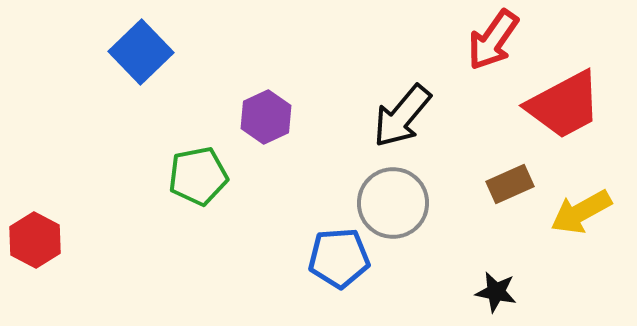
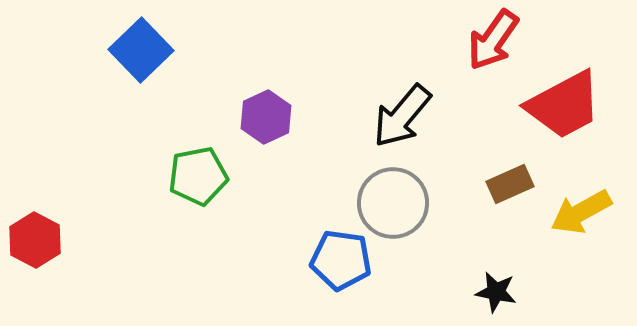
blue square: moved 2 px up
blue pentagon: moved 2 px right, 2 px down; rotated 12 degrees clockwise
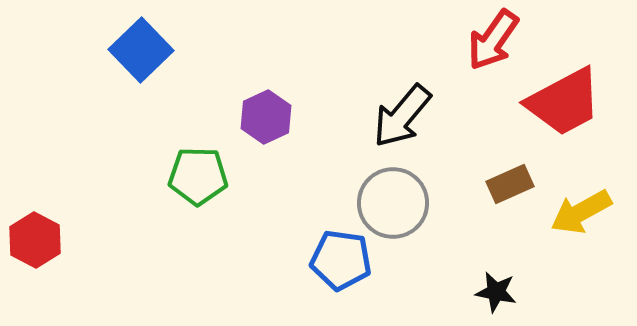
red trapezoid: moved 3 px up
green pentagon: rotated 12 degrees clockwise
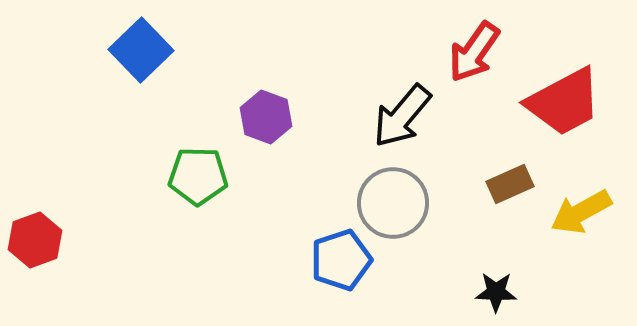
red arrow: moved 19 px left, 12 px down
purple hexagon: rotated 15 degrees counterclockwise
red hexagon: rotated 12 degrees clockwise
blue pentagon: rotated 26 degrees counterclockwise
black star: rotated 9 degrees counterclockwise
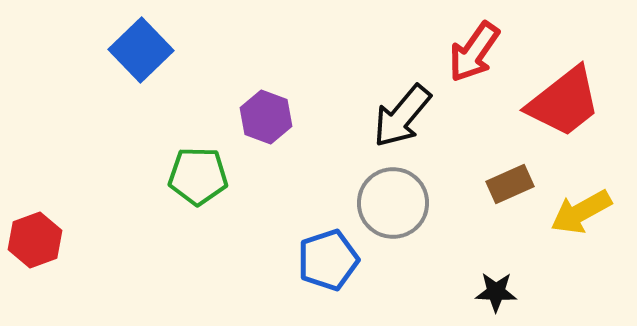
red trapezoid: rotated 10 degrees counterclockwise
blue pentagon: moved 13 px left
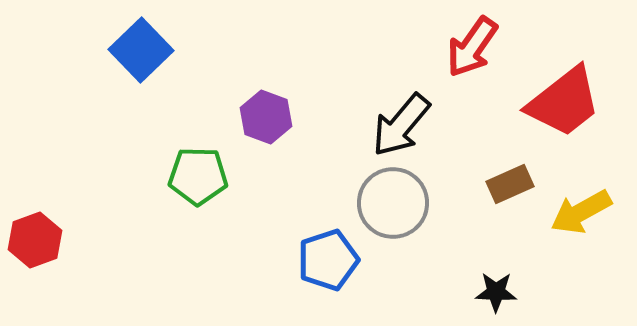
red arrow: moved 2 px left, 5 px up
black arrow: moved 1 px left, 9 px down
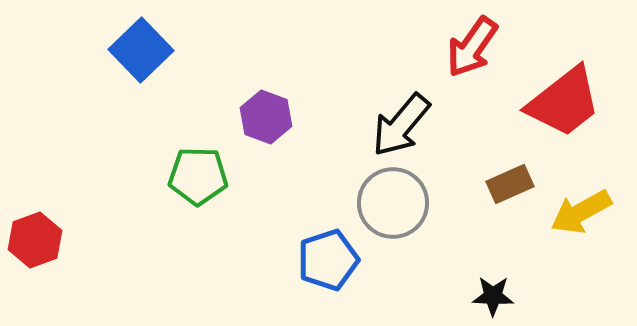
black star: moved 3 px left, 4 px down
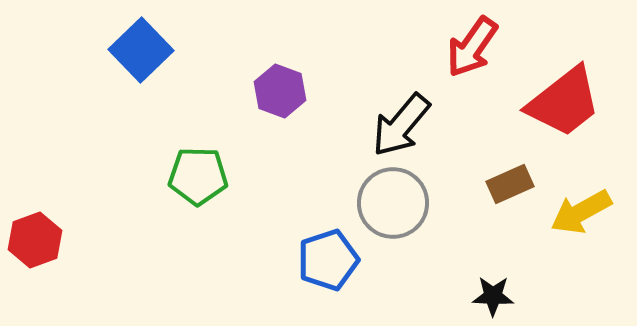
purple hexagon: moved 14 px right, 26 px up
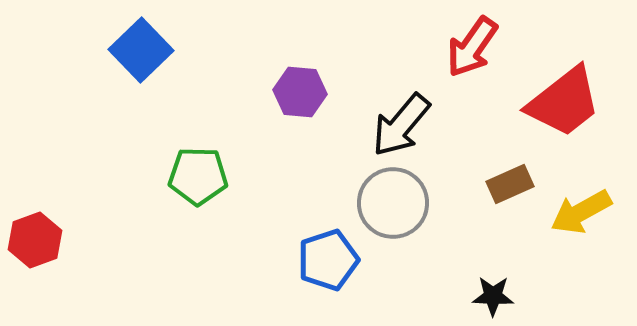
purple hexagon: moved 20 px right, 1 px down; rotated 15 degrees counterclockwise
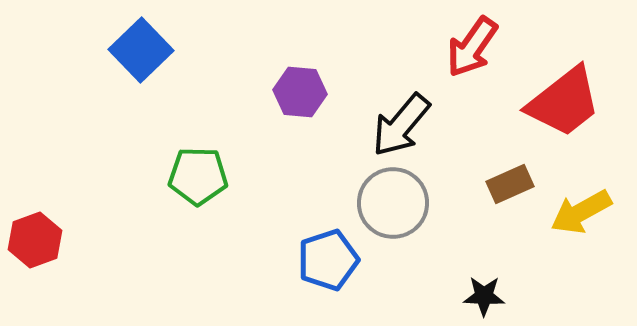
black star: moved 9 px left
